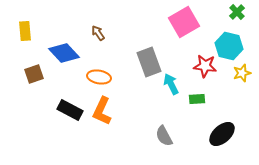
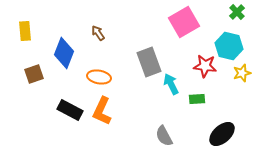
blue diamond: rotated 64 degrees clockwise
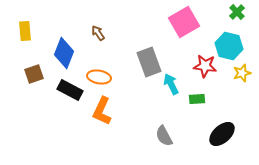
black rectangle: moved 20 px up
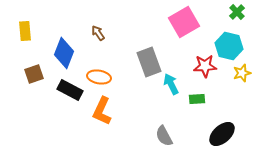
red star: rotated 10 degrees counterclockwise
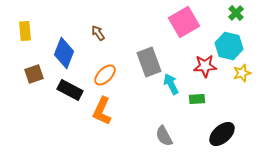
green cross: moved 1 px left, 1 px down
orange ellipse: moved 6 px right, 2 px up; rotated 55 degrees counterclockwise
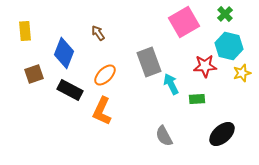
green cross: moved 11 px left, 1 px down
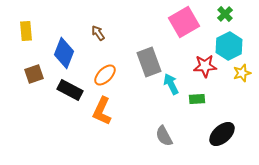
yellow rectangle: moved 1 px right
cyan hexagon: rotated 20 degrees clockwise
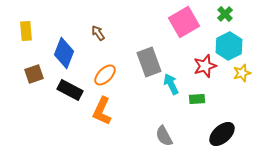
red star: rotated 15 degrees counterclockwise
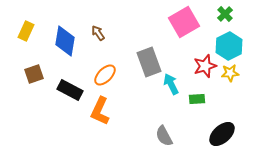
yellow rectangle: rotated 30 degrees clockwise
blue diamond: moved 1 px right, 12 px up; rotated 12 degrees counterclockwise
yellow star: moved 12 px left; rotated 12 degrees clockwise
orange L-shape: moved 2 px left
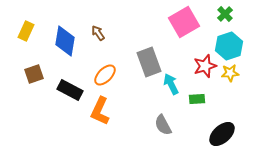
cyan hexagon: rotated 8 degrees clockwise
gray semicircle: moved 1 px left, 11 px up
